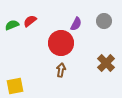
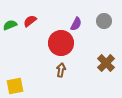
green semicircle: moved 2 px left
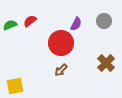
brown arrow: rotated 144 degrees counterclockwise
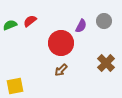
purple semicircle: moved 5 px right, 2 px down
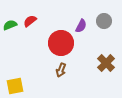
brown arrow: rotated 24 degrees counterclockwise
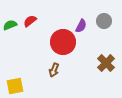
red circle: moved 2 px right, 1 px up
brown arrow: moved 7 px left
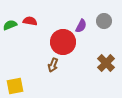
red semicircle: rotated 48 degrees clockwise
brown arrow: moved 1 px left, 5 px up
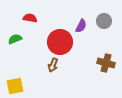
red semicircle: moved 3 px up
green semicircle: moved 5 px right, 14 px down
red circle: moved 3 px left
brown cross: rotated 30 degrees counterclockwise
